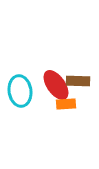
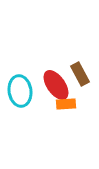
brown rectangle: moved 2 px right, 7 px up; rotated 60 degrees clockwise
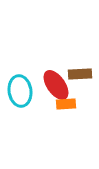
brown rectangle: rotated 65 degrees counterclockwise
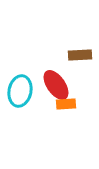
brown rectangle: moved 19 px up
cyan ellipse: rotated 20 degrees clockwise
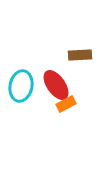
cyan ellipse: moved 1 px right, 5 px up
orange rectangle: rotated 24 degrees counterclockwise
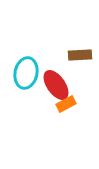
cyan ellipse: moved 5 px right, 13 px up
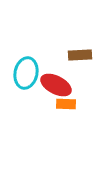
red ellipse: rotated 28 degrees counterclockwise
orange rectangle: rotated 30 degrees clockwise
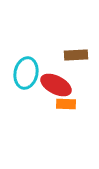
brown rectangle: moved 4 px left
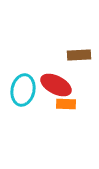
brown rectangle: moved 3 px right
cyan ellipse: moved 3 px left, 17 px down
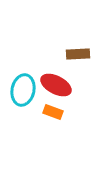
brown rectangle: moved 1 px left, 1 px up
orange rectangle: moved 13 px left, 8 px down; rotated 18 degrees clockwise
